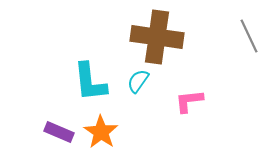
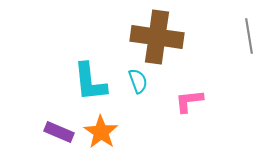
gray line: rotated 16 degrees clockwise
cyan semicircle: rotated 125 degrees clockwise
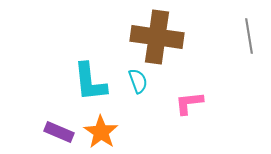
pink L-shape: moved 2 px down
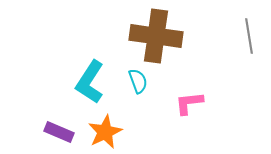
brown cross: moved 1 px left, 1 px up
cyan L-shape: rotated 39 degrees clockwise
orange star: moved 4 px right; rotated 12 degrees clockwise
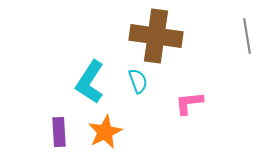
gray line: moved 2 px left
purple rectangle: rotated 64 degrees clockwise
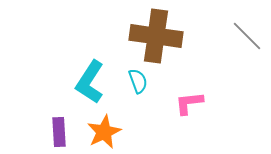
gray line: rotated 36 degrees counterclockwise
orange star: moved 1 px left
